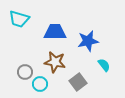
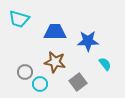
blue star: rotated 10 degrees clockwise
cyan semicircle: moved 1 px right, 1 px up
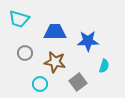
cyan semicircle: moved 1 px left, 2 px down; rotated 56 degrees clockwise
gray circle: moved 19 px up
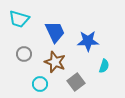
blue trapezoid: rotated 65 degrees clockwise
gray circle: moved 1 px left, 1 px down
brown star: rotated 10 degrees clockwise
gray square: moved 2 px left
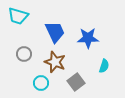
cyan trapezoid: moved 1 px left, 3 px up
blue star: moved 3 px up
cyan circle: moved 1 px right, 1 px up
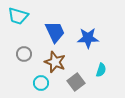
cyan semicircle: moved 3 px left, 4 px down
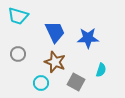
gray circle: moved 6 px left
gray square: rotated 24 degrees counterclockwise
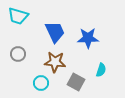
brown star: rotated 15 degrees counterclockwise
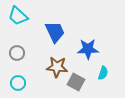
cyan trapezoid: rotated 25 degrees clockwise
blue star: moved 11 px down
gray circle: moved 1 px left, 1 px up
brown star: moved 2 px right, 5 px down
cyan semicircle: moved 2 px right, 3 px down
cyan circle: moved 23 px left
